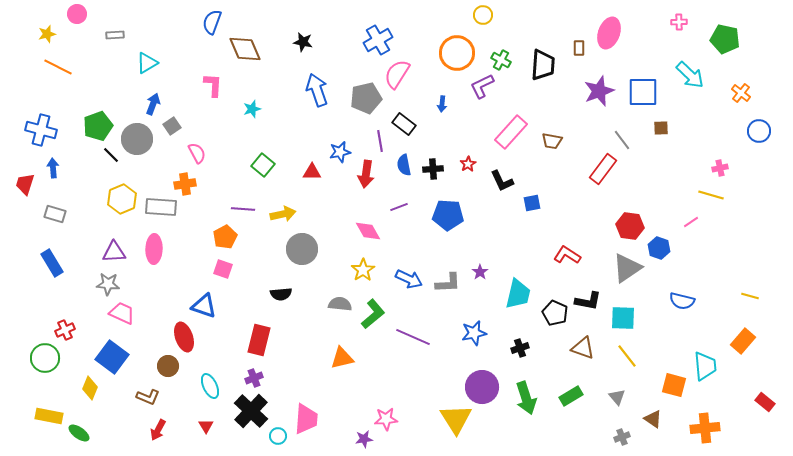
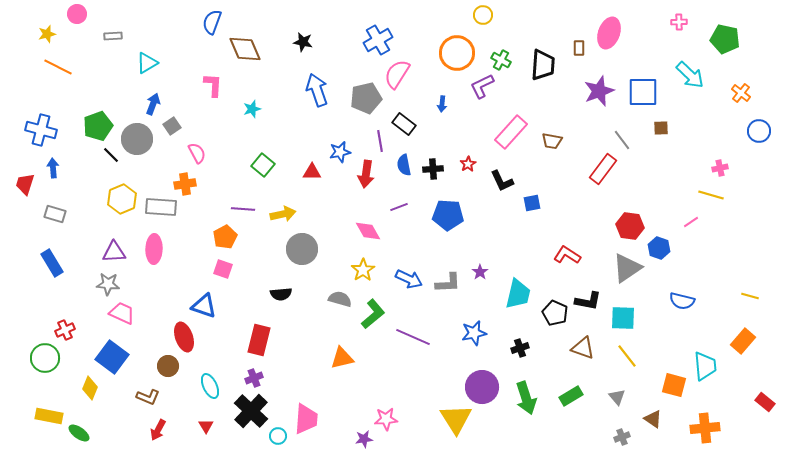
gray rectangle at (115, 35): moved 2 px left, 1 px down
gray semicircle at (340, 304): moved 5 px up; rotated 10 degrees clockwise
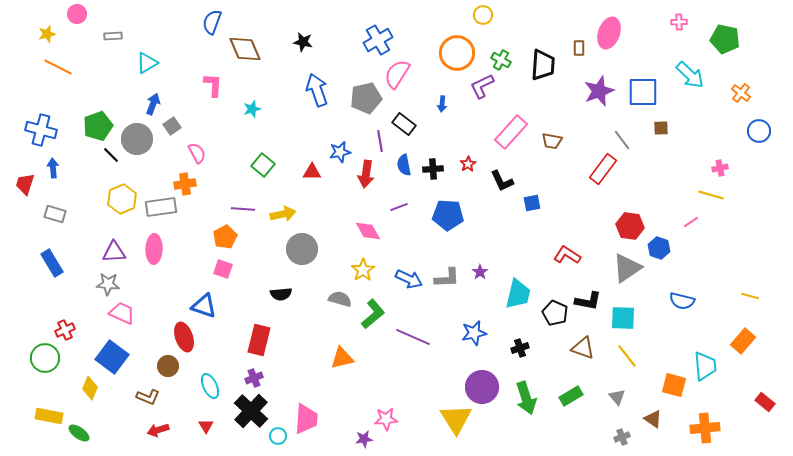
gray rectangle at (161, 207): rotated 12 degrees counterclockwise
gray L-shape at (448, 283): moved 1 px left, 5 px up
red arrow at (158, 430): rotated 45 degrees clockwise
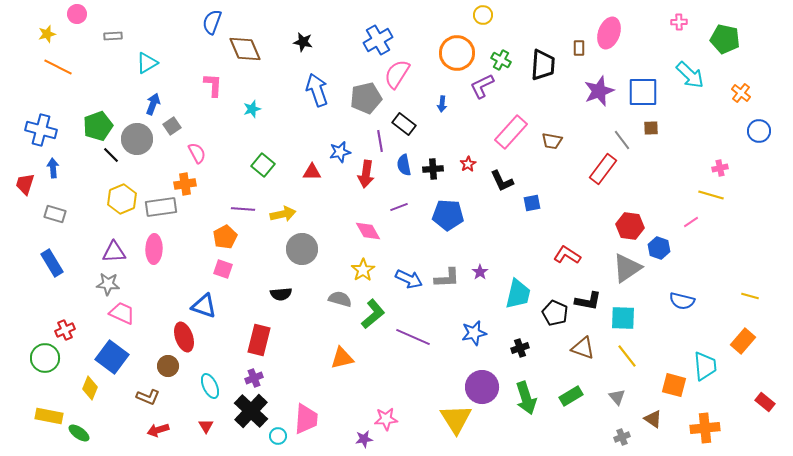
brown square at (661, 128): moved 10 px left
